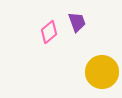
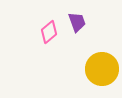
yellow circle: moved 3 px up
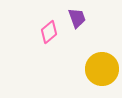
purple trapezoid: moved 4 px up
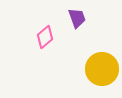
pink diamond: moved 4 px left, 5 px down
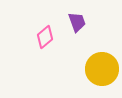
purple trapezoid: moved 4 px down
